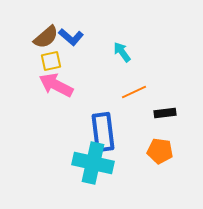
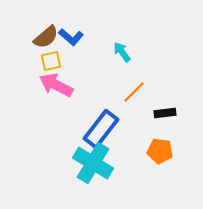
orange line: rotated 20 degrees counterclockwise
blue rectangle: moved 2 px left, 3 px up; rotated 45 degrees clockwise
cyan cross: rotated 18 degrees clockwise
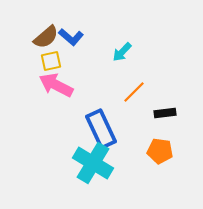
cyan arrow: rotated 100 degrees counterclockwise
blue rectangle: rotated 63 degrees counterclockwise
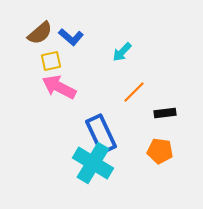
brown semicircle: moved 6 px left, 4 px up
pink arrow: moved 3 px right, 2 px down
blue rectangle: moved 5 px down
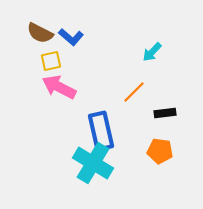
brown semicircle: rotated 68 degrees clockwise
cyan arrow: moved 30 px right
blue rectangle: moved 3 px up; rotated 12 degrees clockwise
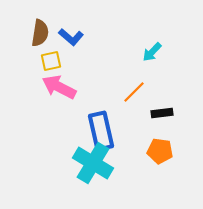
brown semicircle: rotated 108 degrees counterclockwise
black rectangle: moved 3 px left
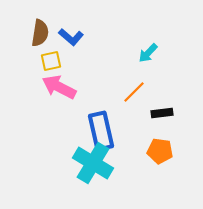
cyan arrow: moved 4 px left, 1 px down
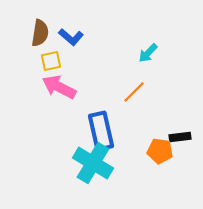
black rectangle: moved 18 px right, 24 px down
